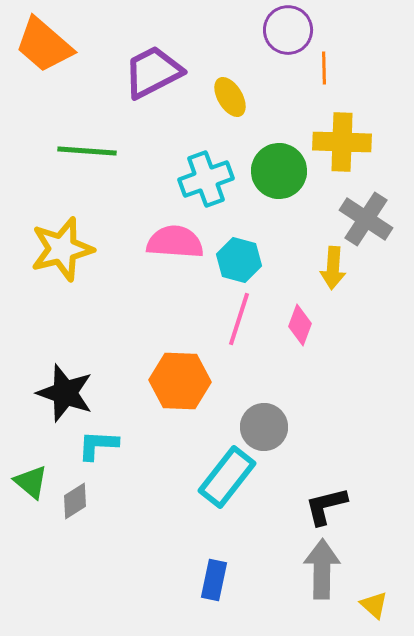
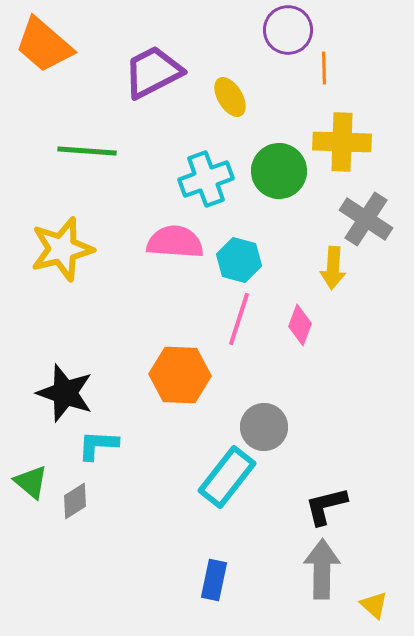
orange hexagon: moved 6 px up
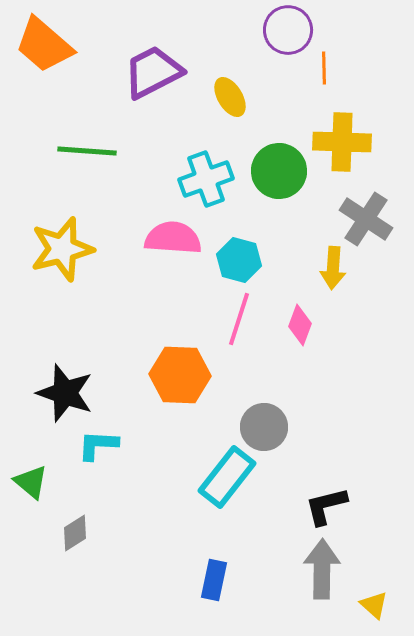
pink semicircle: moved 2 px left, 4 px up
gray diamond: moved 32 px down
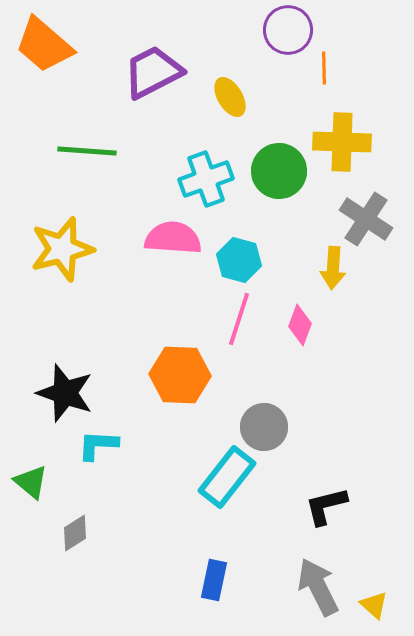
gray arrow: moved 4 px left, 18 px down; rotated 28 degrees counterclockwise
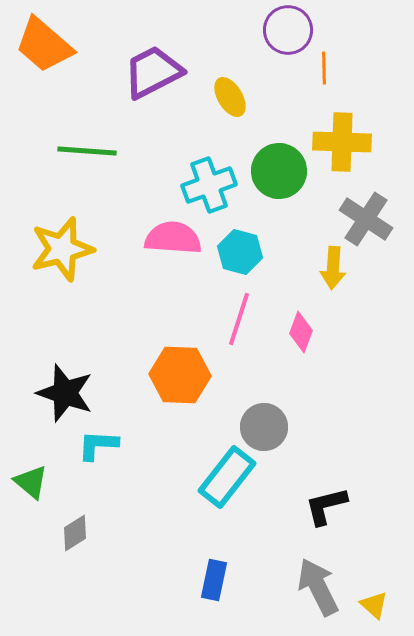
cyan cross: moved 3 px right, 6 px down
cyan hexagon: moved 1 px right, 8 px up
pink diamond: moved 1 px right, 7 px down
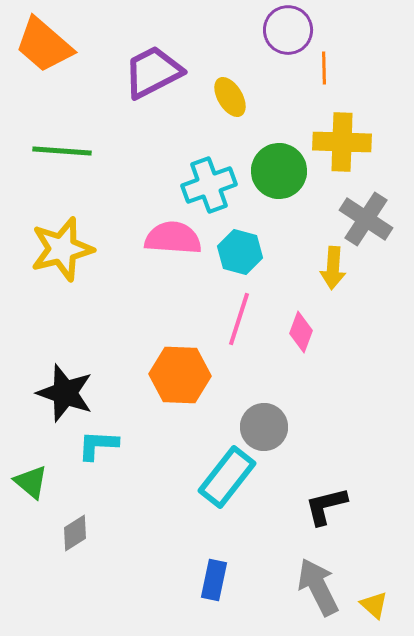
green line: moved 25 px left
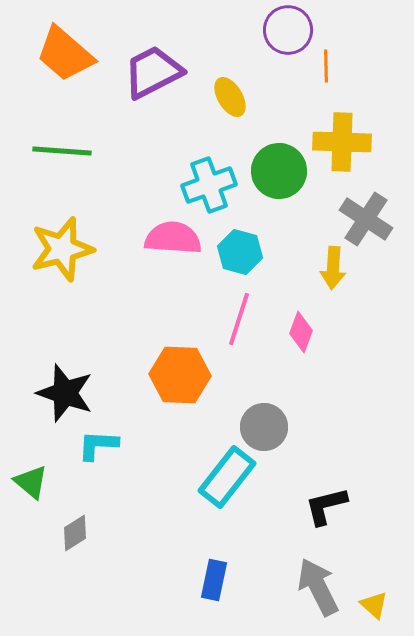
orange trapezoid: moved 21 px right, 9 px down
orange line: moved 2 px right, 2 px up
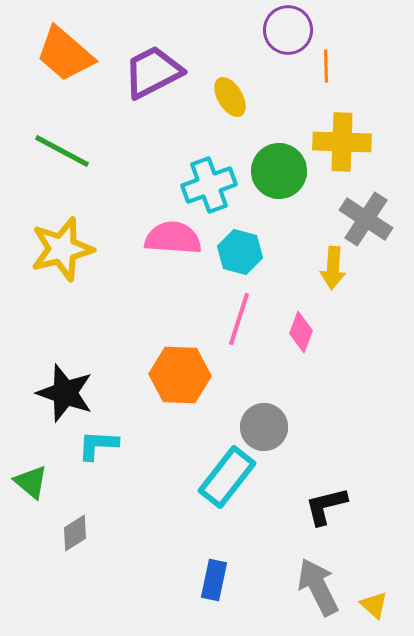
green line: rotated 24 degrees clockwise
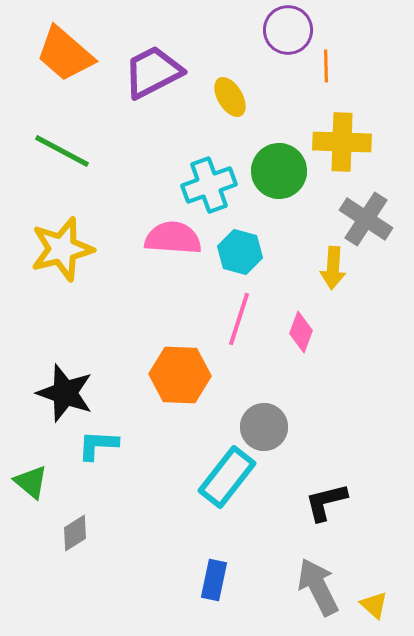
black L-shape: moved 4 px up
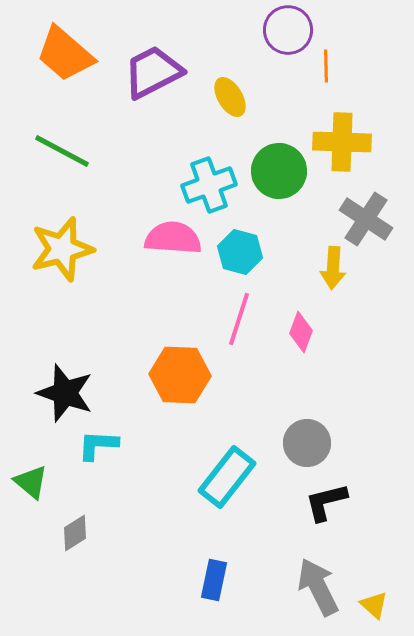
gray circle: moved 43 px right, 16 px down
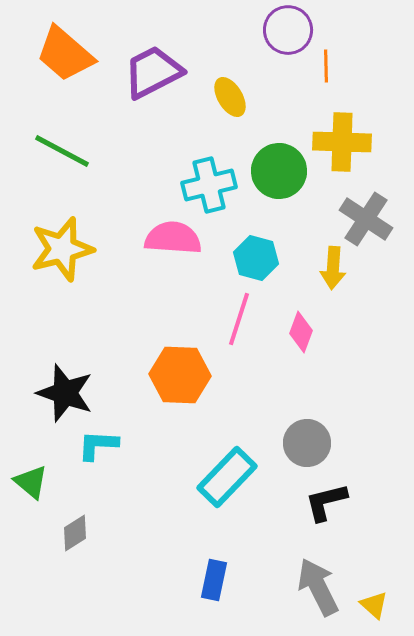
cyan cross: rotated 6 degrees clockwise
cyan hexagon: moved 16 px right, 6 px down
cyan rectangle: rotated 6 degrees clockwise
